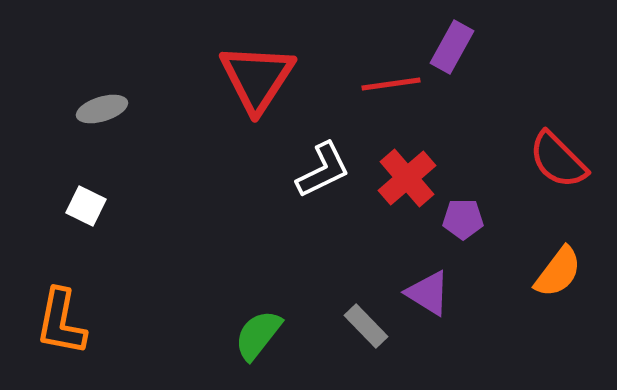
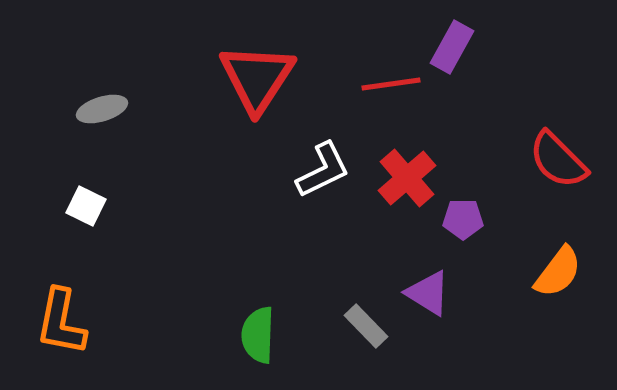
green semicircle: rotated 36 degrees counterclockwise
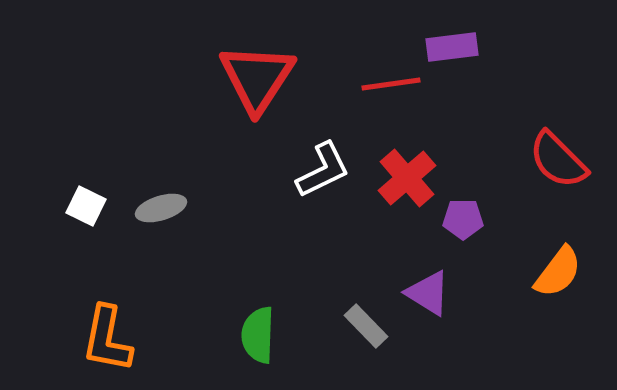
purple rectangle: rotated 54 degrees clockwise
gray ellipse: moved 59 px right, 99 px down
orange L-shape: moved 46 px right, 17 px down
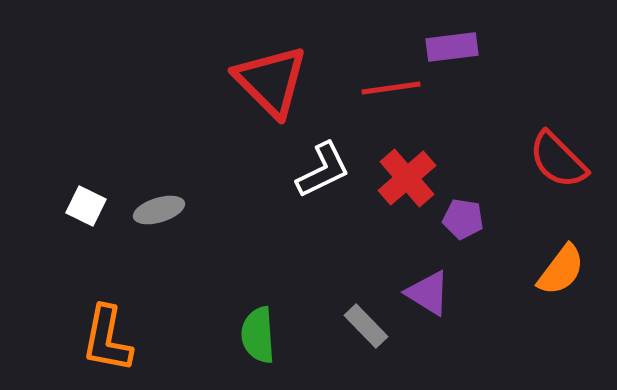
red triangle: moved 14 px right, 3 px down; rotated 18 degrees counterclockwise
red line: moved 4 px down
gray ellipse: moved 2 px left, 2 px down
purple pentagon: rotated 9 degrees clockwise
orange semicircle: moved 3 px right, 2 px up
green semicircle: rotated 6 degrees counterclockwise
